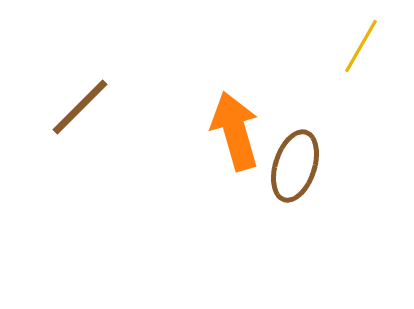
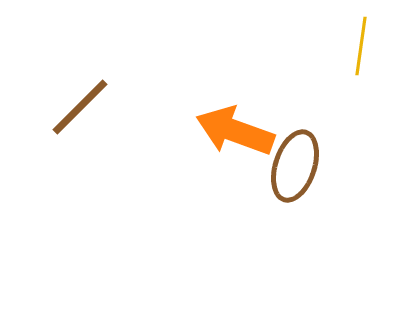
yellow line: rotated 22 degrees counterclockwise
orange arrow: rotated 54 degrees counterclockwise
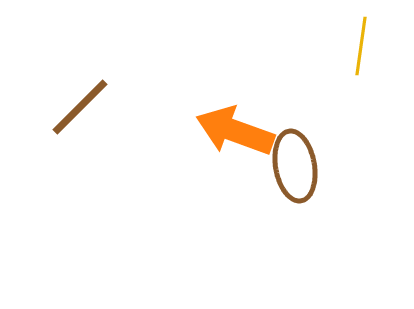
brown ellipse: rotated 28 degrees counterclockwise
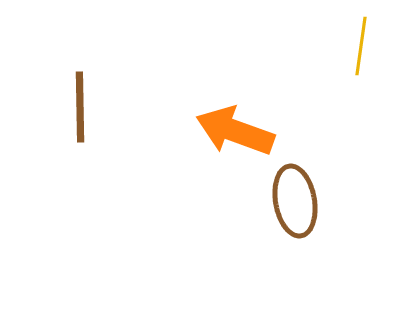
brown line: rotated 46 degrees counterclockwise
brown ellipse: moved 35 px down
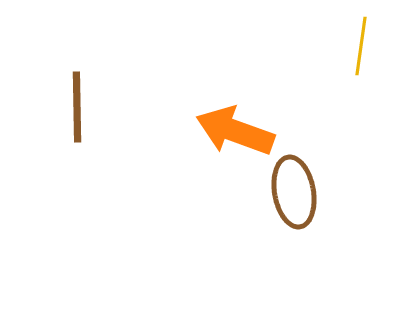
brown line: moved 3 px left
brown ellipse: moved 1 px left, 9 px up
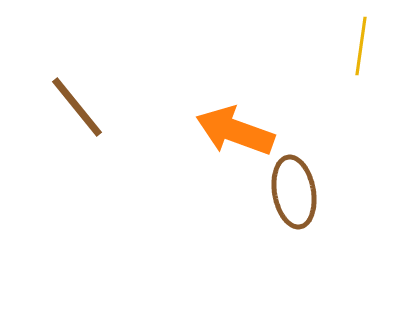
brown line: rotated 38 degrees counterclockwise
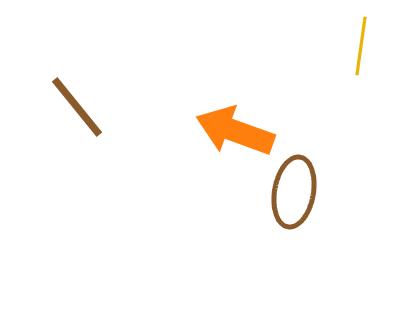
brown ellipse: rotated 20 degrees clockwise
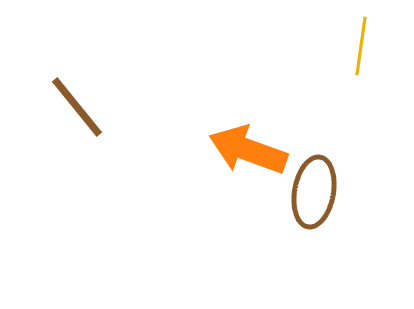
orange arrow: moved 13 px right, 19 px down
brown ellipse: moved 20 px right
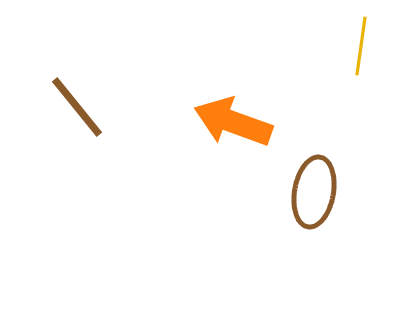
orange arrow: moved 15 px left, 28 px up
